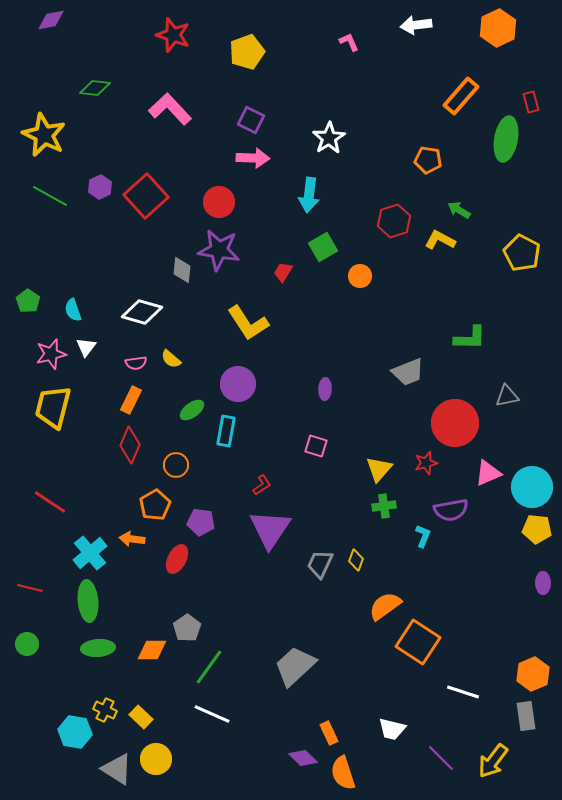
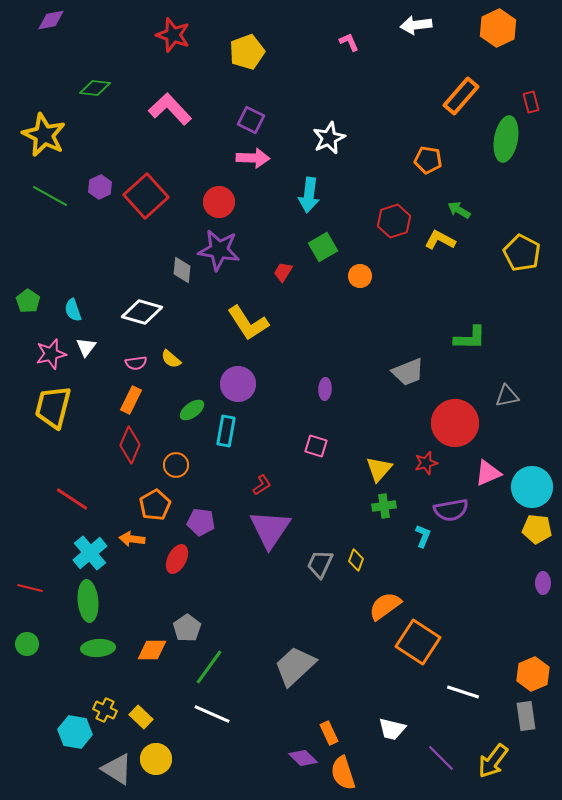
white star at (329, 138): rotated 8 degrees clockwise
red line at (50, 502): moved 22 px right, 3 px up
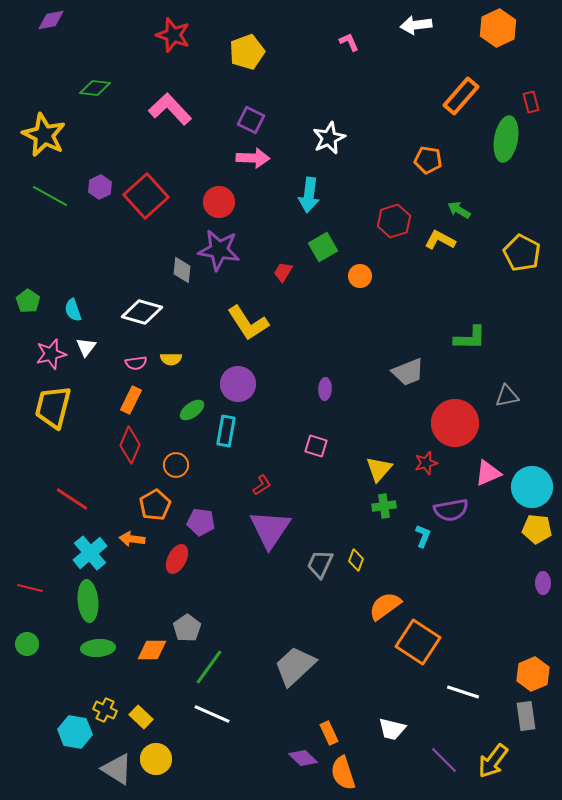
yellow semicircle at (171, 359): rotated 40 degrees counterclockwise
purple line at (441, 758): moved 3 px right, 2 px down
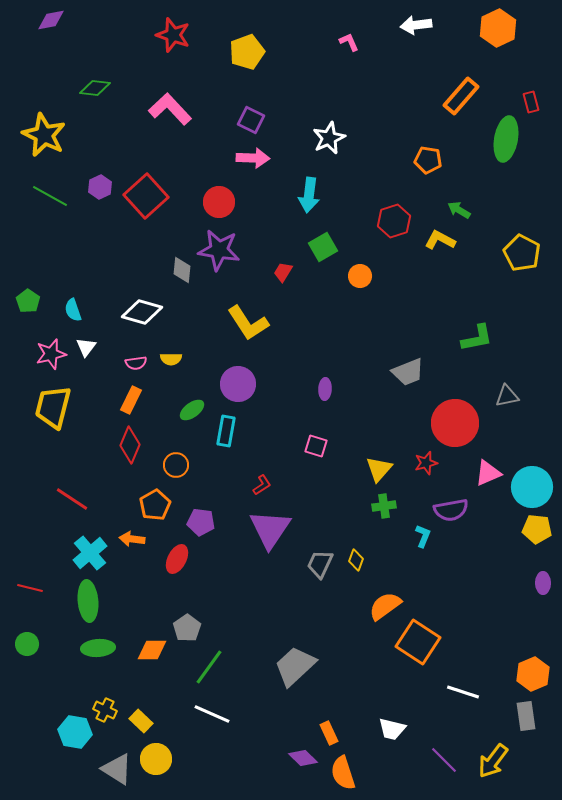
green L-shape at (470, 338): moved 7 px right; rotated 12 degrees counterclockwise
yellow rectangle at (141, 717): moved 4 px down
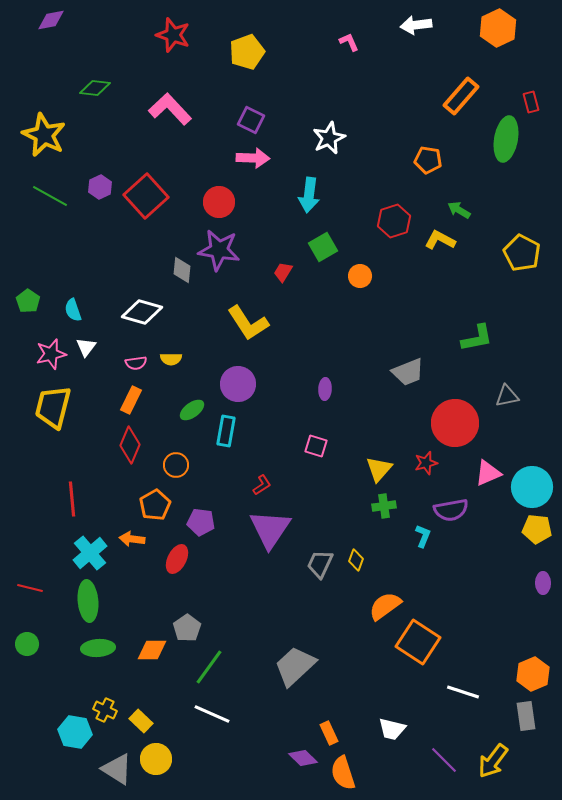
red line at (72, 499): rotated 52 degrees clockwise
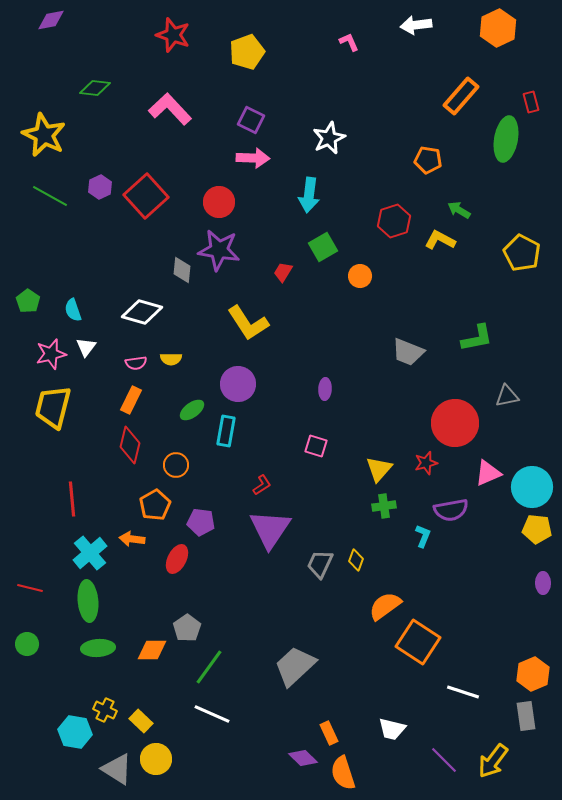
gray trapezoid at (408, 372): moved 20 px up; rotated 44 degrees clockwise
red diamond at (130, 445): rotated 9 degrees counterclockwise
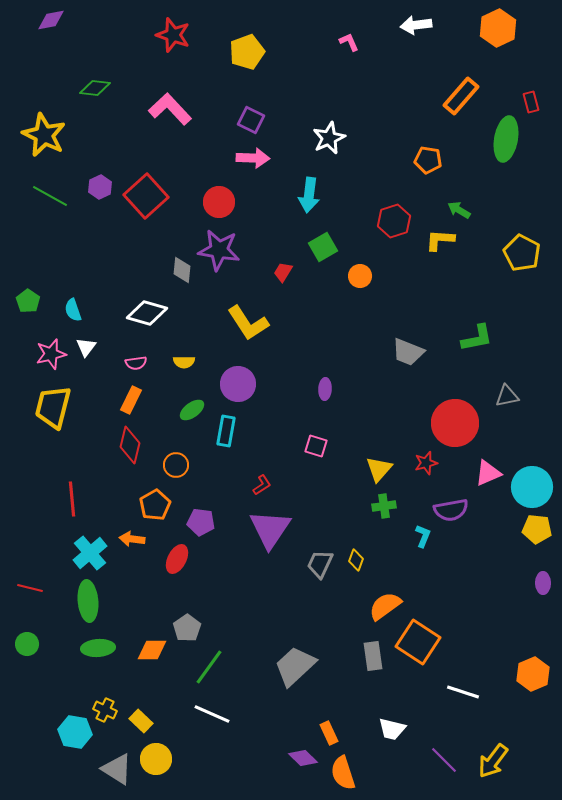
yellow L-shape at (440, 240): rotated 24 degrees counterclockwise
white diamond at (142, 312): moved 5 px right, 1 px down
yellow semicircle at (171, 359): moved 13 px right, 3 px down
gray rectangle at (526, 716): moved 153 px left, 60 px up
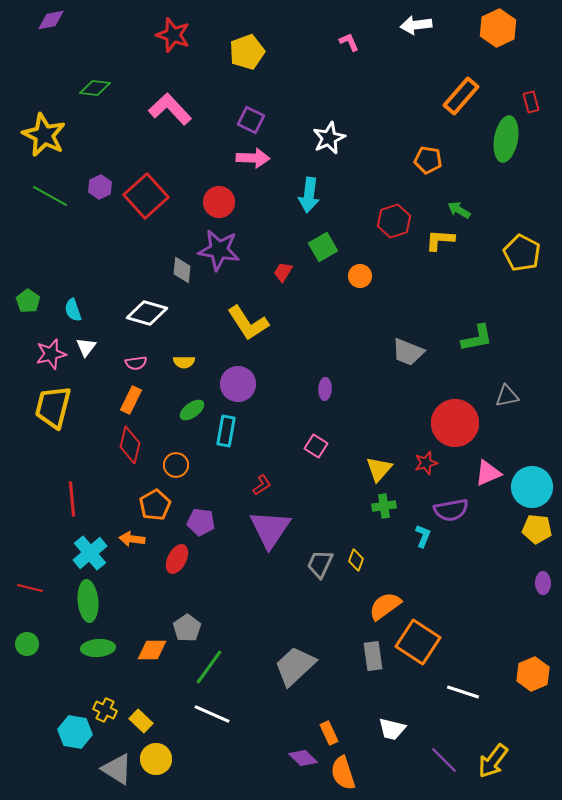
pink square at (316, 446): rotated 15 degrees clockwise
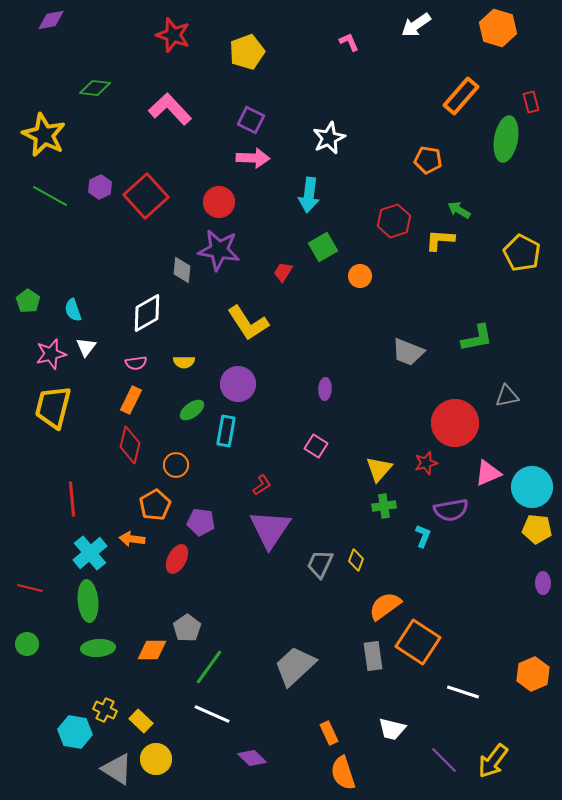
white arrow at (416, 25): rotated 28 degrees counterclockwise
orange hexagon at (498, 28): rotated 18 degrees counterclockwise
white diamond at (147, 313): rotated 45 degrees counterclockwise
purple diamond at (303, 758): moved 51 px left
